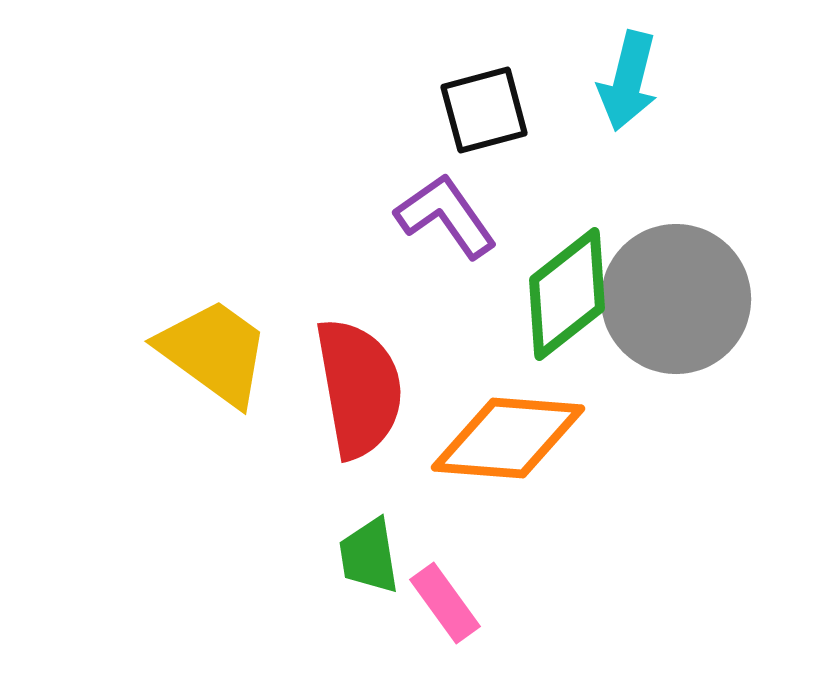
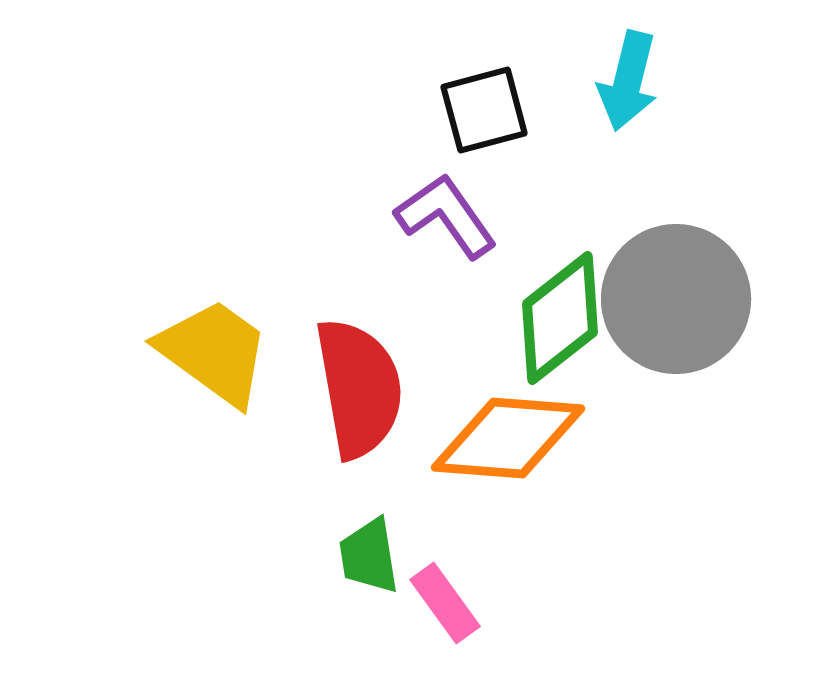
green diamond: moved 7 px left, 24 px down
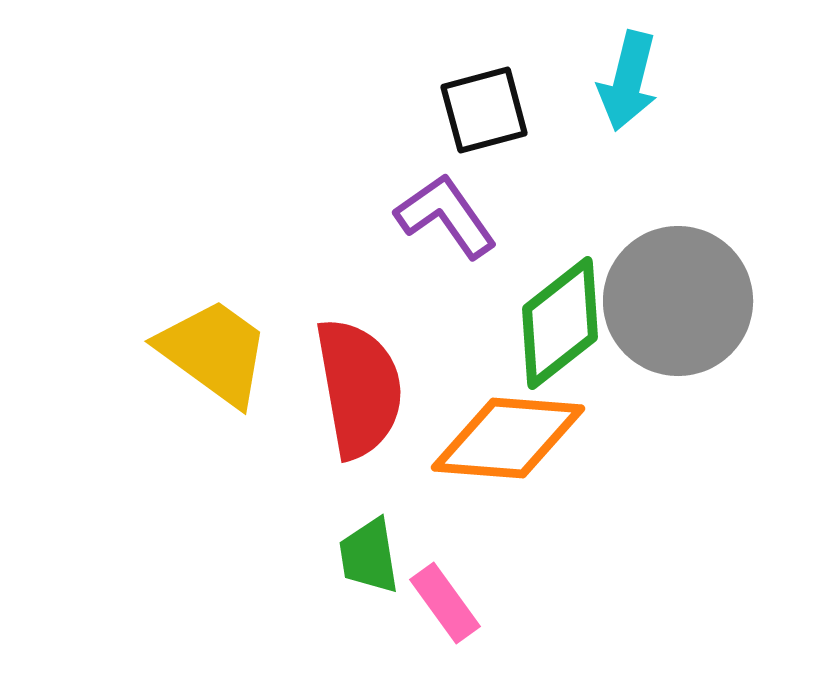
gray circle: moved 2 px right, 2 px down
green diamond: moved 5 px down
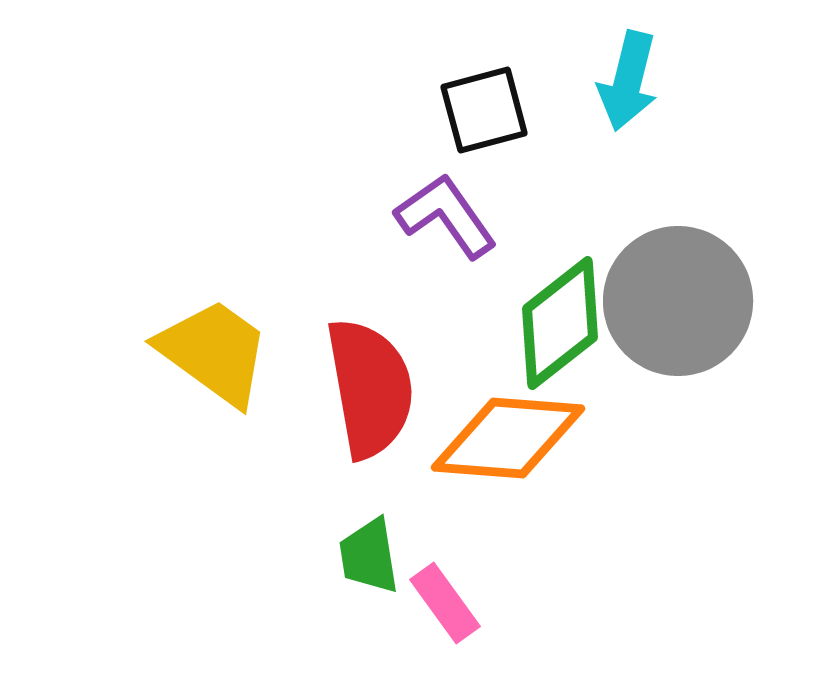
red semicircle: moved 11 px right
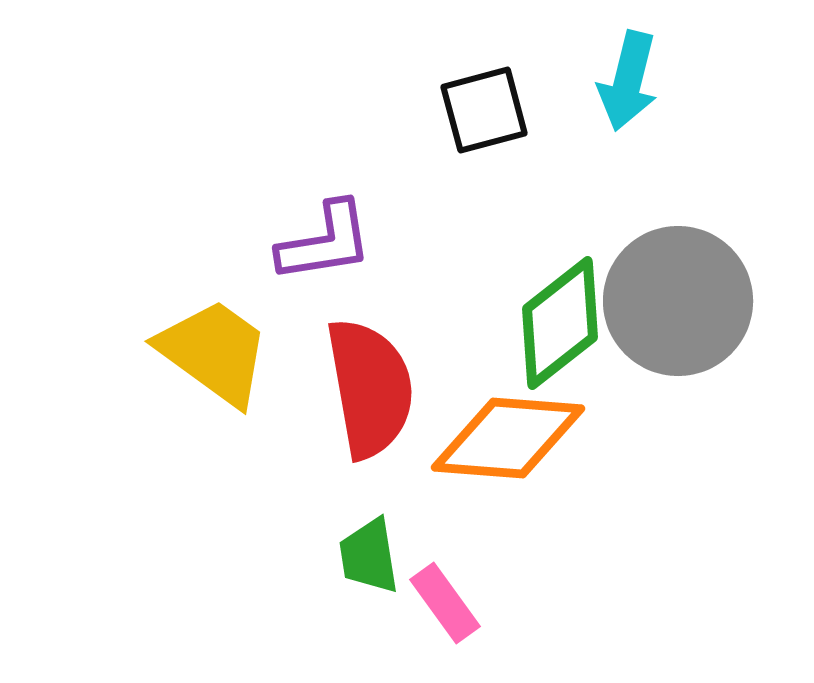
purple L-shape: moved 121 px left, 26 px down; rotated 116 degrees clockwise
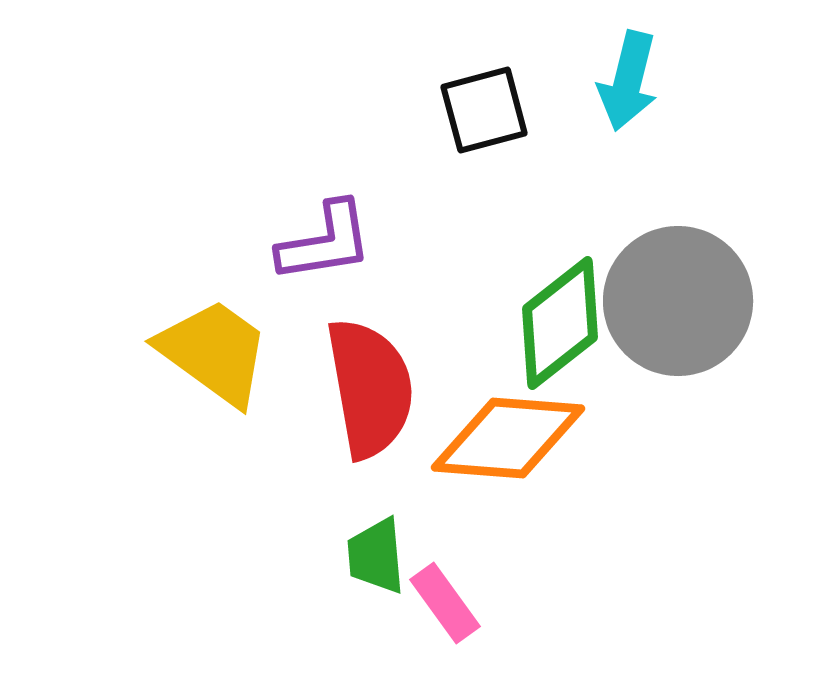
green trapezoid: moved 7 px right; rotated 4 degrees clockwise
